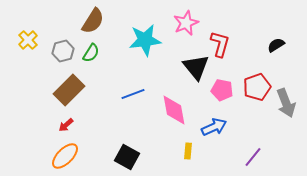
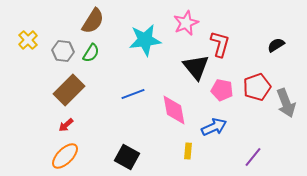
gray hexagon: rotated 20 degrees clockwise
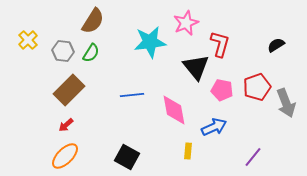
cyan star: moved 5 px right, 2 px down
blue line: moved 1 px left, 1 px down; rotated 15 degrees clockwise
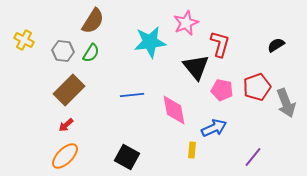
yellow cross: moved 4 px left; rotated 18 degrees counterclockwise
blue arrow: moved 1 px down
yellow rectangle: moved 4 px right, 1 px up
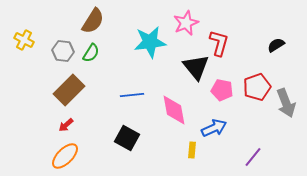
red L-shape: moved 1 px left, 1 px up
black square: moved 19 px up
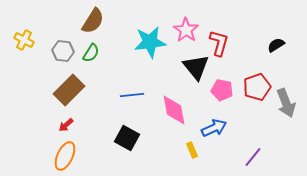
pink star: moved 7 px down; rotated 15 degrees counterclockwise
yellow rectangle: rotated 28 degrees counterclockwise
orange ellipse: rotated 20 degrees counterclockwise
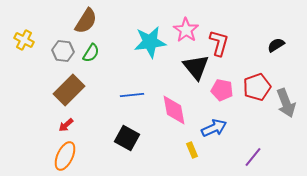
brown semicircle: moved 7 px left
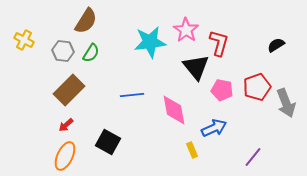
black square: moved 19 px left, 4 px down
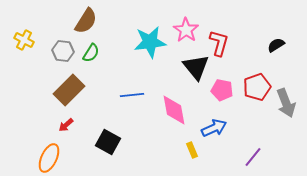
orange ellipse: moved 16 px left, 2 px down
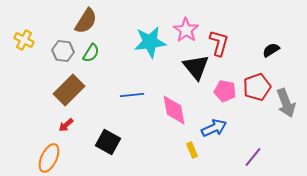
black semicircle: moved 5 px left, 5 px down
pink pentagon: moved 3 px right, 1 px down
